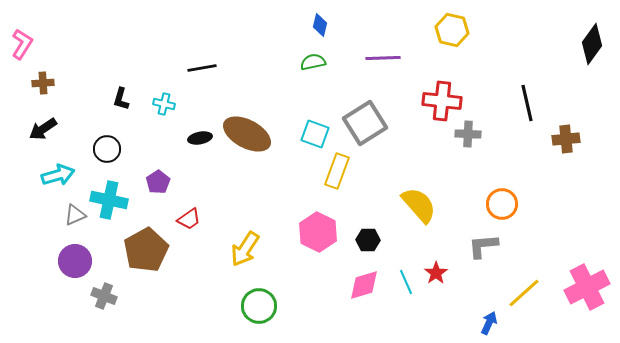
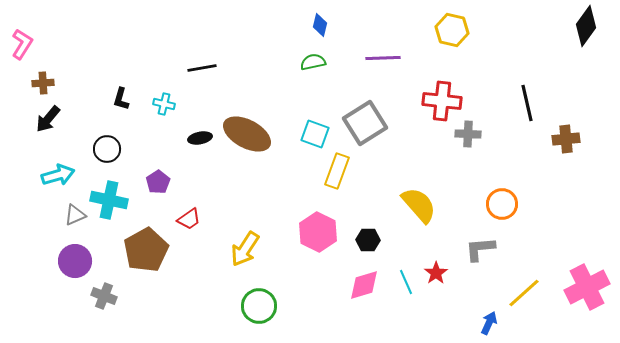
black diamond at (592, 44): moved 6 px left, 18 px up
black arrow at (43, 129): moved 5 px right, 10 px up; rotated 16 degrees counterclockwise
gray L-shape at (483, 246): moved 3 px left, 3 px down
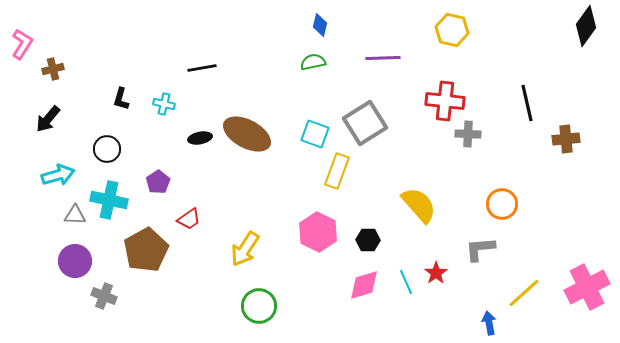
brown cross at (43, 83): moved 10 px right, 14 px up; rotated 10 degrees counterclockwise
red cross at (442, 101): moved 3 px right
gray triangle at (75, 215): rotated 25 degrees clockwise
blue arrow at (489, 323): rotated 35 degrees counterclockwise
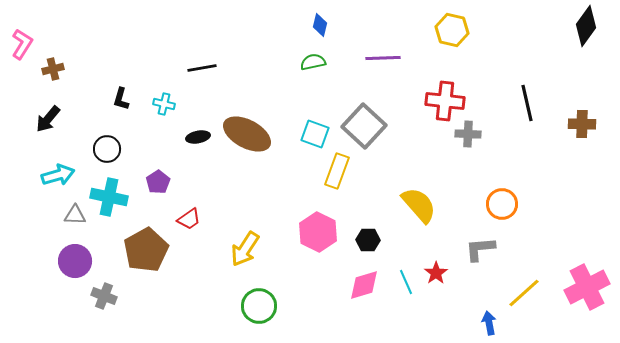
gray square at (365, 123): moved 1 px left, 3 px down; rotated 15 degrees counterclockwise
black ellipse at (200, 138): moved 2 px left, 1 px up
brown cross at (566, 139): moved 16 px right, 15 px up; rotated 8 degrees clockwise
cyan cross at (109, 200): moved 3 px up
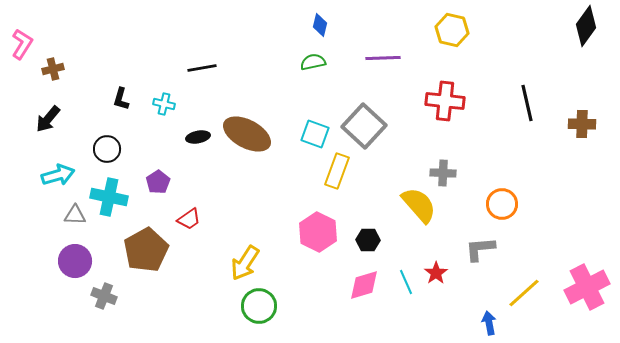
gray cross at (468, 134): moved 25 px left, 39 px down
yellow arrow at (245, 249): moved 14 px down
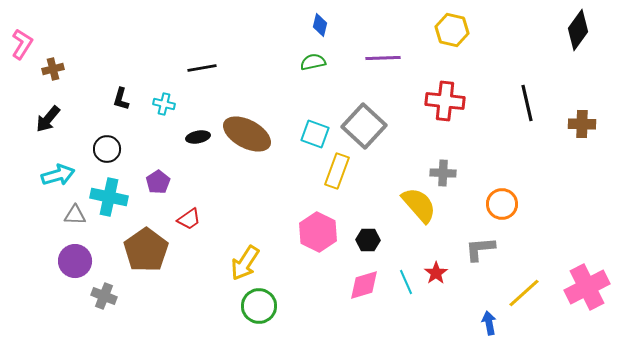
black diamond at (586, 26): moved 8 px left, 4 px down
brown pentagon at (146, 250): rotated 6 degrees counterclockwise
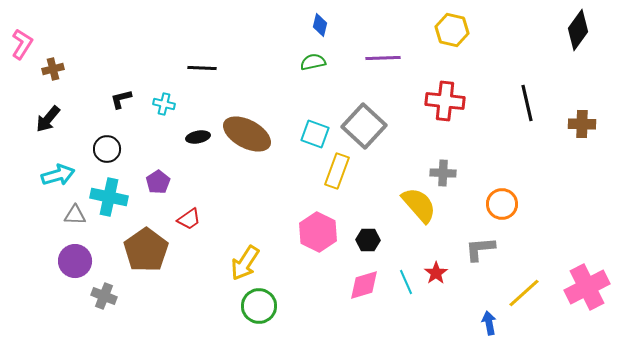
black line at (202, 68): rotated 12 degrees clockwise
black L-shape at (121, 99): rotated 60 degrees clockwise
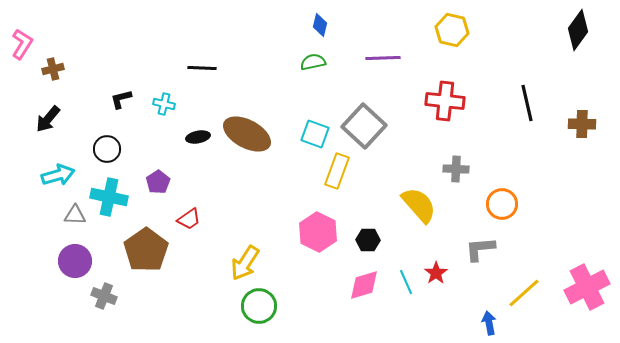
gray cross at (443, 173): moved 13 px right, 4 px up
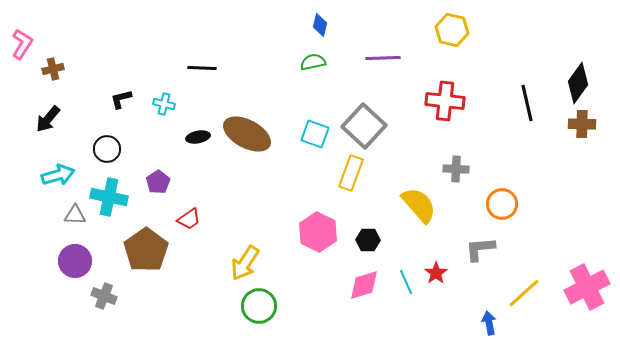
black diamond at (578, 30): moved 53 px down
yellow rectangle at (337, 171): moved 14 px right, 2 px down
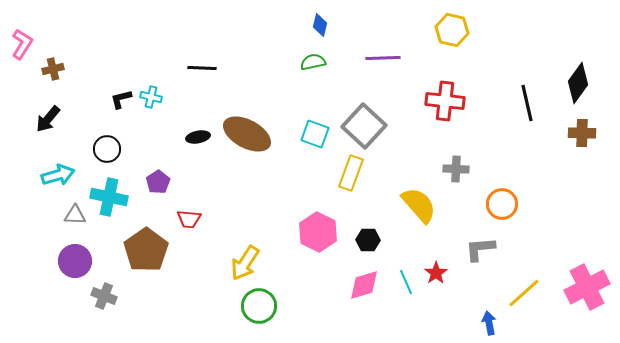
cyan cross at (164, 104): moved 13 px left, 7 px up
brown cross at (582, 124): moved 9 px down
red trapezoid at (189, 219): rotated 40 degrees clockwise
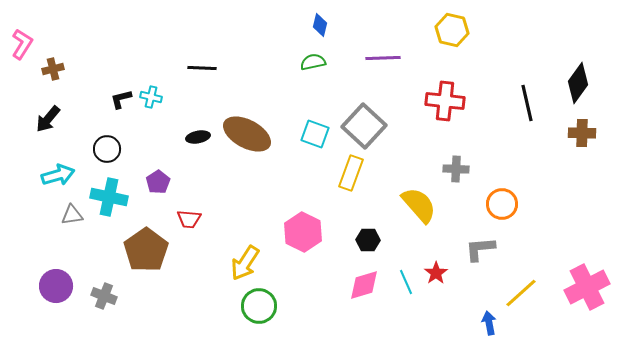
gray triangle at (75, 215): moved 3 px left; rotated 10 degrees counterclockwise
pink hexagon at (318, 232): moved 15 px left
purple circle at (75, 261): moved 19 px left, 25 px down
yellow line at (524, 293): moved 3 px left
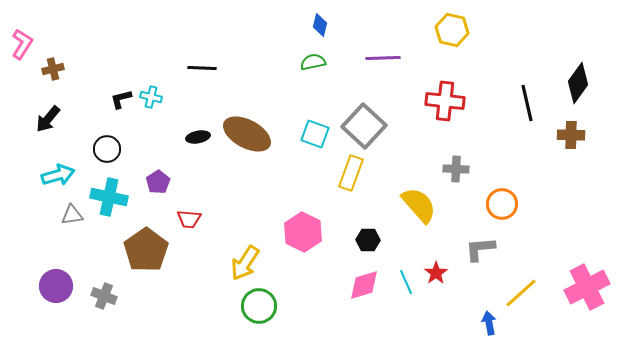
brown cross at (582, 133): moved 11 px left, 2 px down
